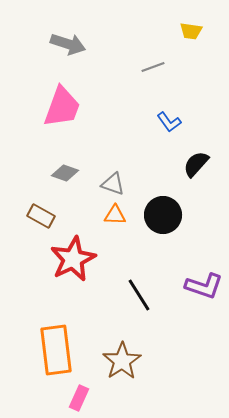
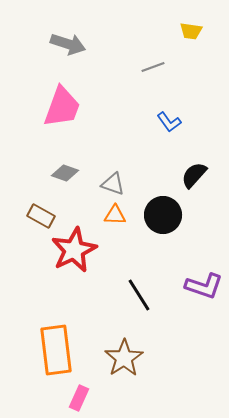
black semicircle: moved 2 px left, 11 px down
red star: moved 1 px right, 9 px up
brown star: moved 2 px right, 3 px up
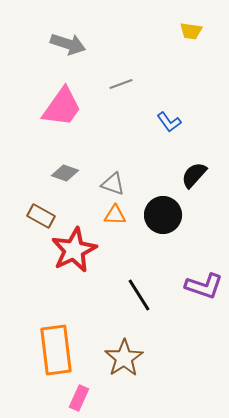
gray line: moved 32 px left, 17 px down
pink trapezoid: rotated 15 degrees clockwise
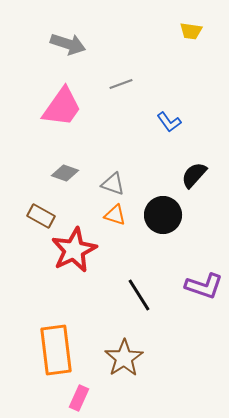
orange triangle: rotated 15 degrees clockwise
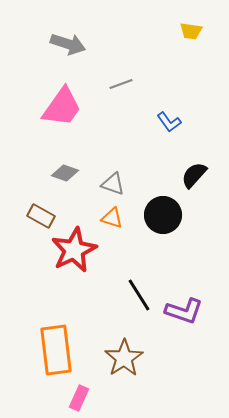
orange triangle: moved 3 px left, 3 px down
purple L-shape: moved 20 px left, 25 px down
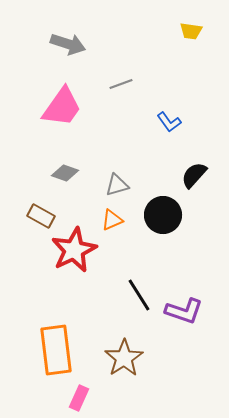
gray triangle: moved 4 px right, 1 px down; rotated 35 degrees counterclockwise
orange triangle: moved 2 px down; rotated 40 degrees counterclockwise
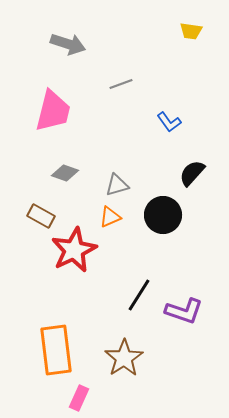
pink trapezoid: moved 9 px left, 4 px down; rotated 21 degrees counterclockwise
black semicircle: moved 2 px left, 2 px up
orange triangle: moved 2 px left, 3 px up
black line: rotated 64 degrees clockwise
